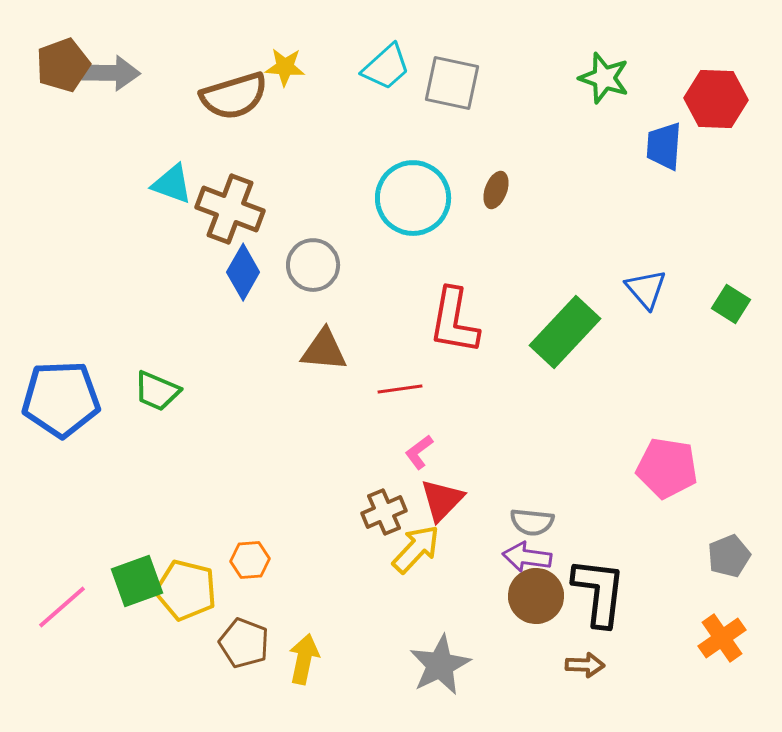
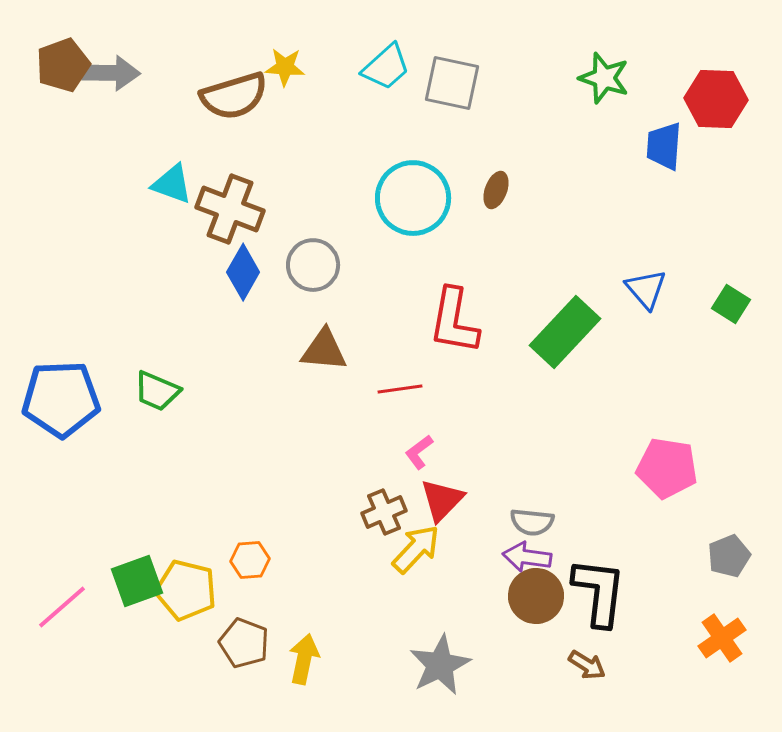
brown arrow at (585, 665): moved 2 px right; rotated 30 degrees clockwise
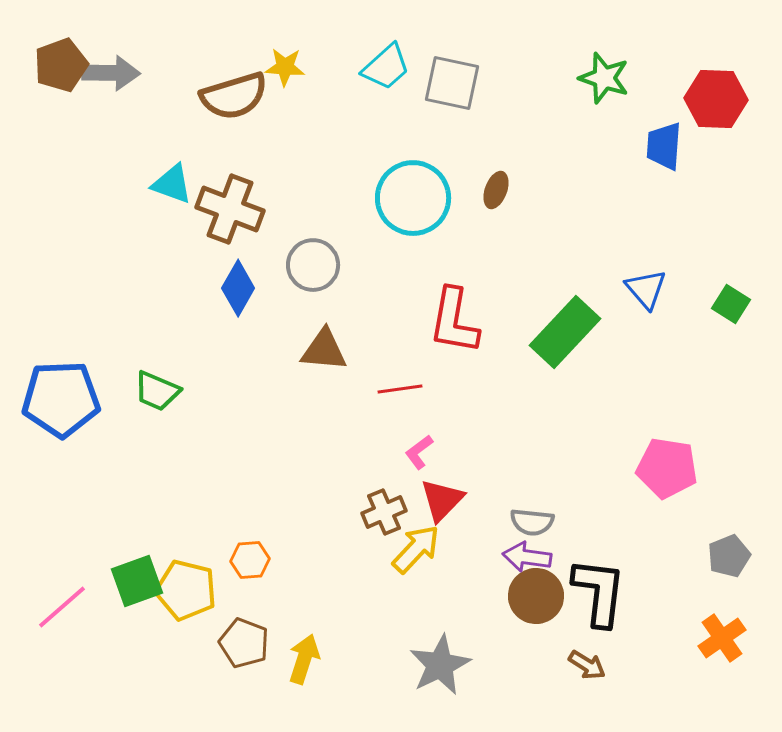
brown pentagon at (63, 65): moved 2 px left
blue diamond at (243, 272): moved 5 px left, 16 px down
yellow arrow at (304, 659): rotated 6 degrees clockwise
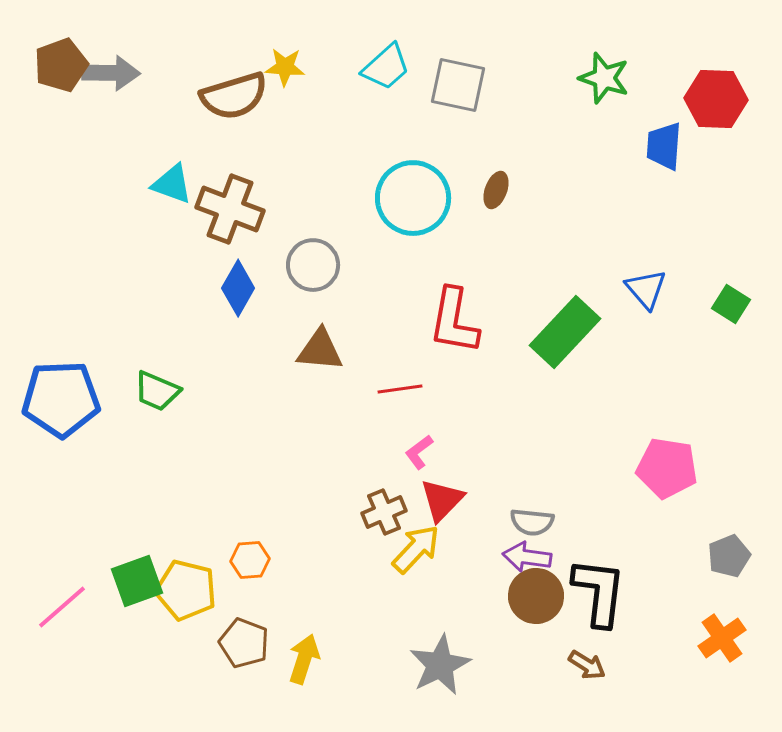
gray square at (452, 83): moved 6 px right, 2 px down
brown triangle at (324, 350): moved 4 px left
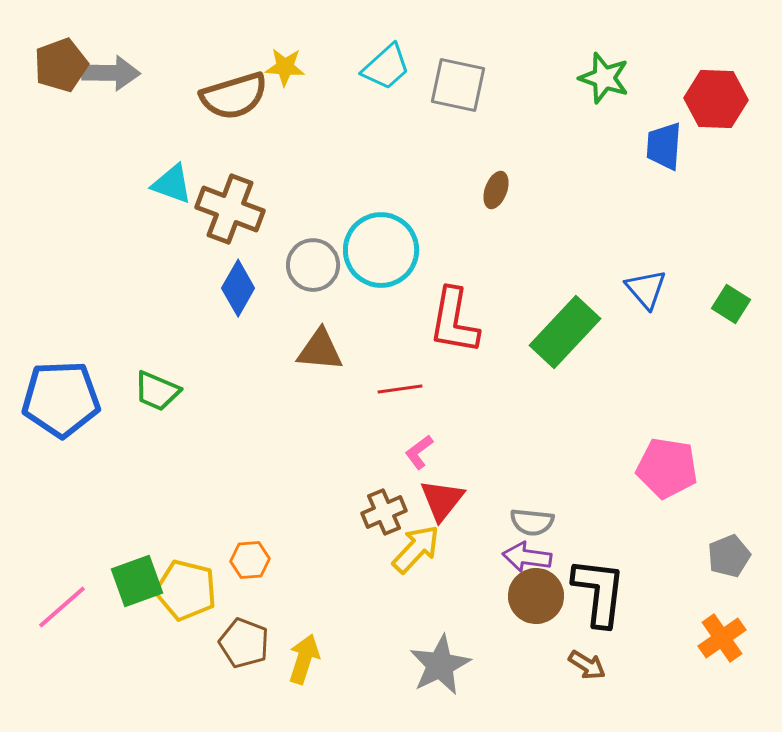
cyan circle at (413, 198): moved 32 px left, 52 px down
red triangle at (442, 500): rotated 6 degrees counterclockwise
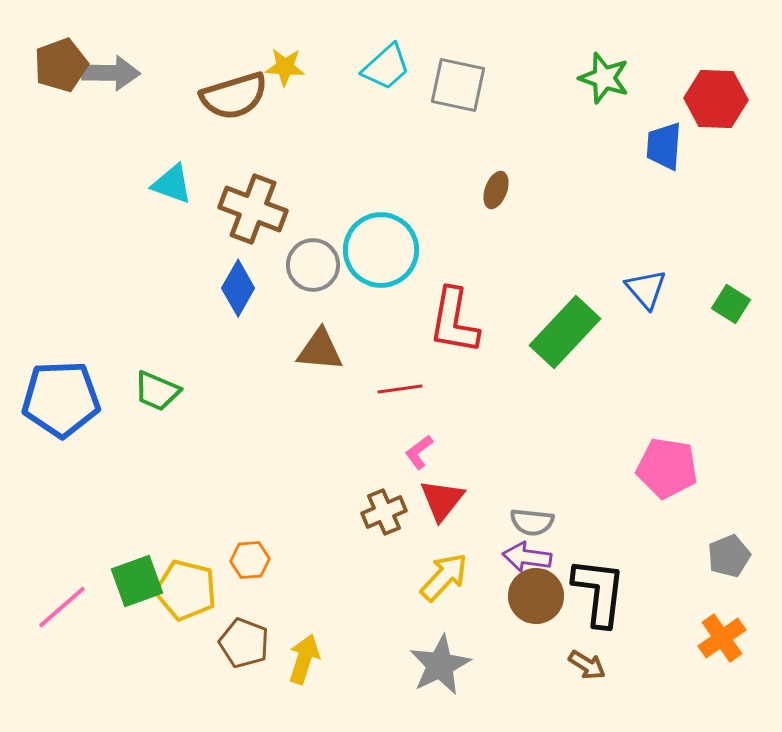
brown cross at (230, 209): moved 23 px right
yellow arrow at (416, 549): moved 28 px right, 28 px down
